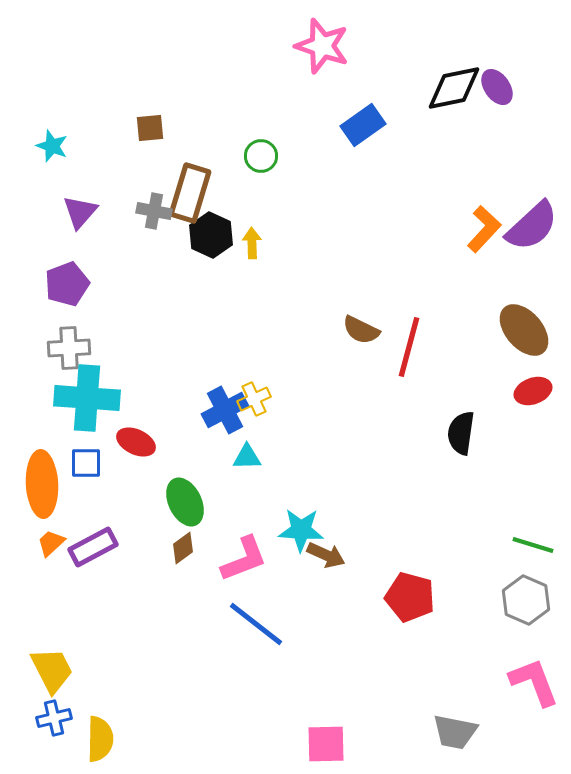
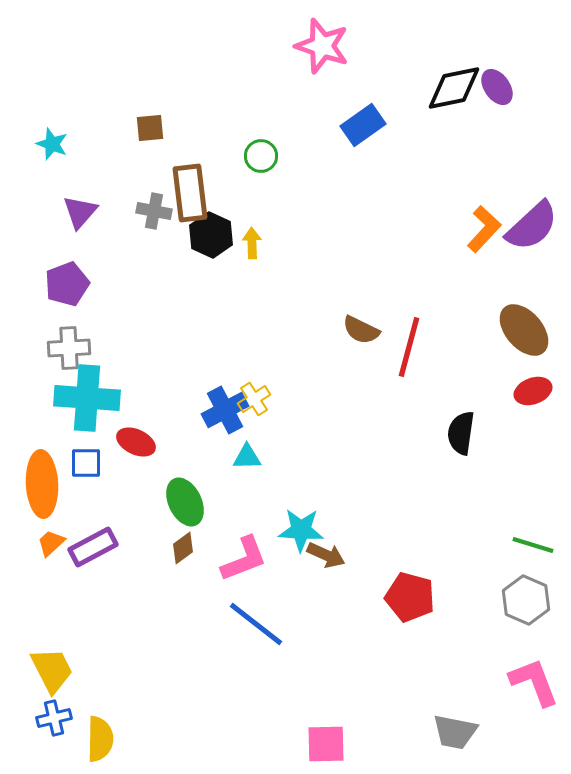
cyan star at (52, 146): moved 2 px up
brown rectangle at (190, 193): rotated 24 degrees counterclockwise
yellow cross at (254, 399): rotated 8 degrees counterclockwise
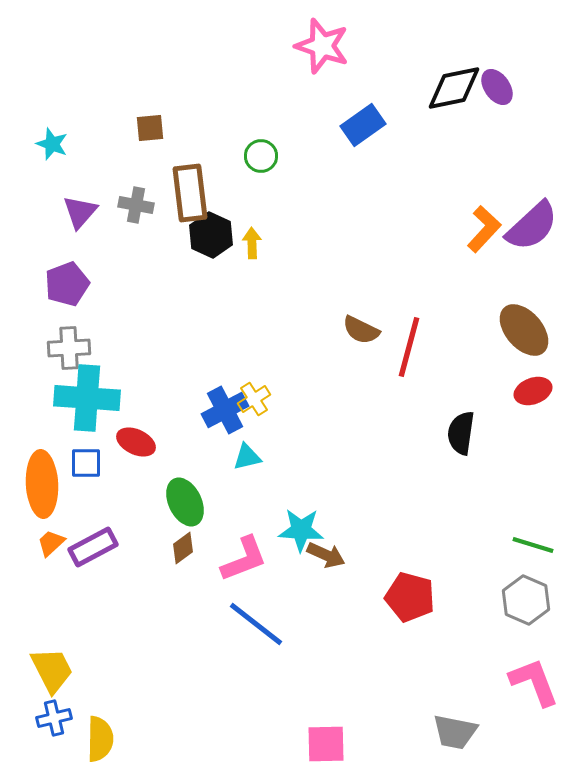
gray cross at (154, 211): moved 18 px left, 6 px up
cyan triangle at (247, 457): rotated 12 degrees counterclockwise
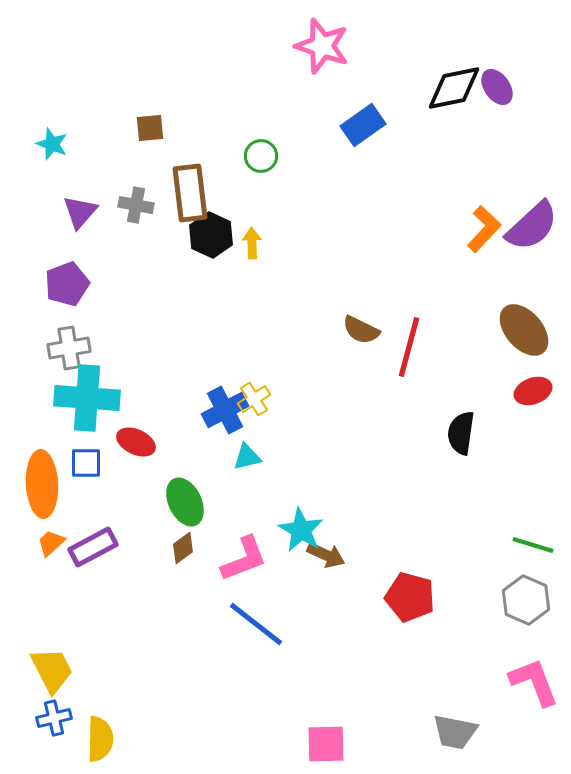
gray cross at (69, 348): rotated 6 degrees counterclockwise
cyan star at (301, 530): rotated 27 degrees clockwise
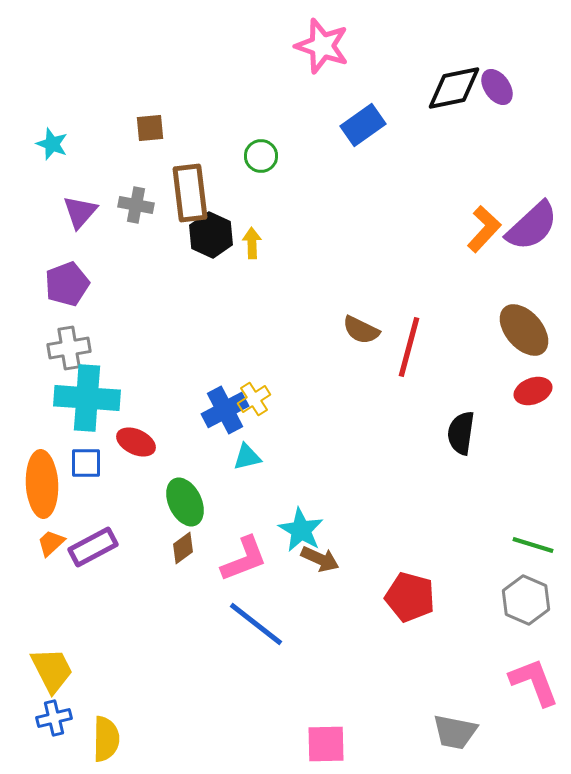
brown arrow at (326, 555): moved 6 px left, 4 px down
yellow semicircle at (100, 739): moved 6 px right
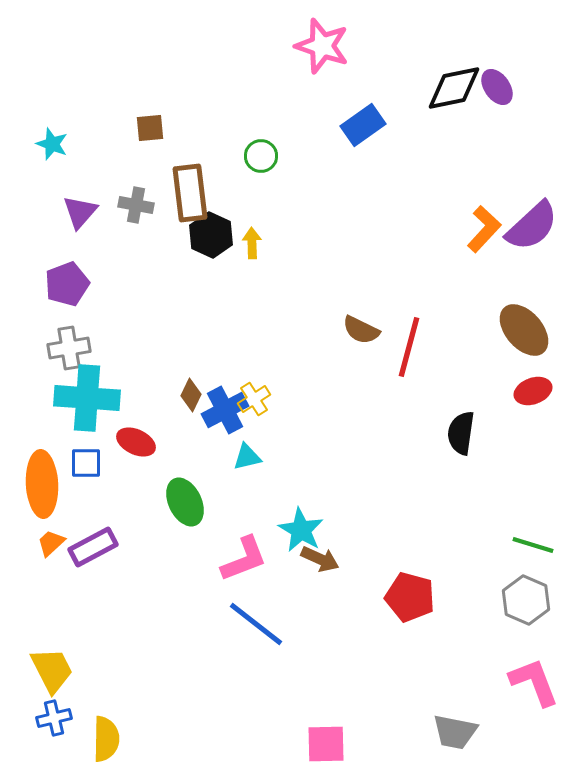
brown diamond at (183, 548): moved 8 px right, 153 px up; rotated 28 degrees counterclockwise
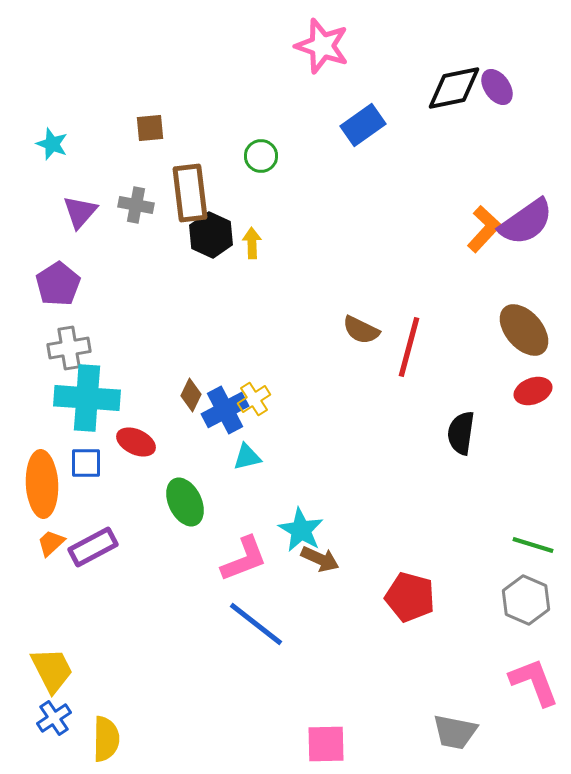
purple semicircle at (532, 226): moved 6 px left, 4 px up; rotated 8 degrees clockwise
purple pentagon at (67, 284): moved 9 px left; rotated 12 degrees counterclockwise
blue cross at (54, 718): rotated 20 degrees counterclockwise
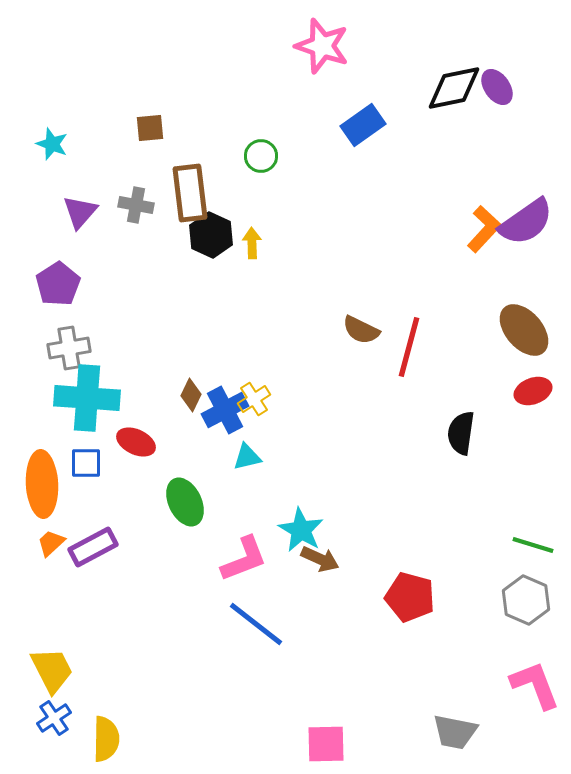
pink L-shape at (534, 682): moved 1 px right, 3 px down
